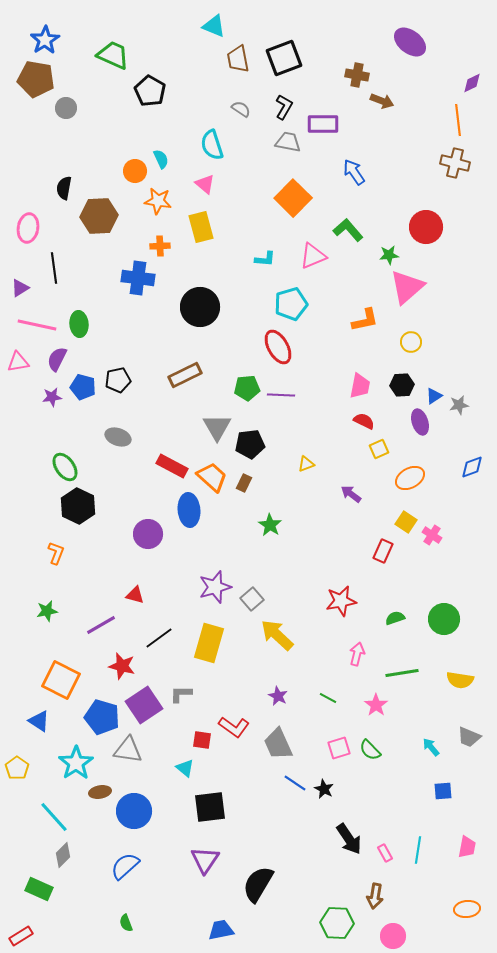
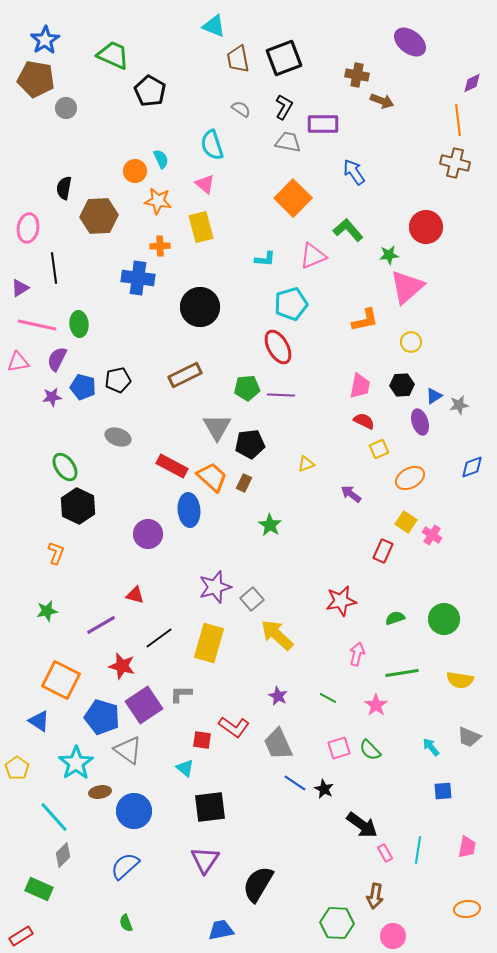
gray triangle at (128, 750): rotated 28 degrees clockwise
black arrow at (349, 839): moved 13 px right, 14 px up; rotated 20 degrees counterclockwise
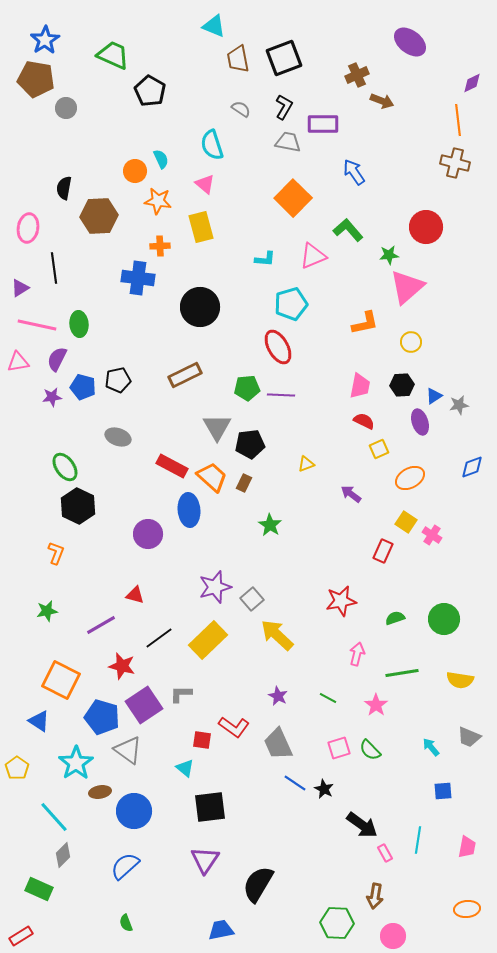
brown cross at (357, 75): rotated 35 degrees counterclockwise
orange L-shape at (365, 320): moved 3 px down
yellow rectangle at (209, 643): moved 1 px left, 3 px up; rotated 30 degrees clockwise
cyan line at (418, 850): moved 10 px up
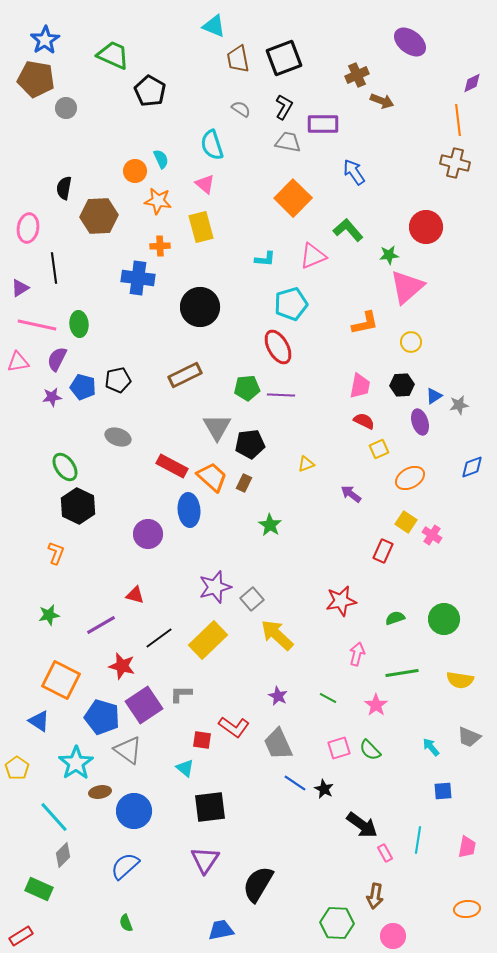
green star at (47, 611): moved 2 px right, 4 px down
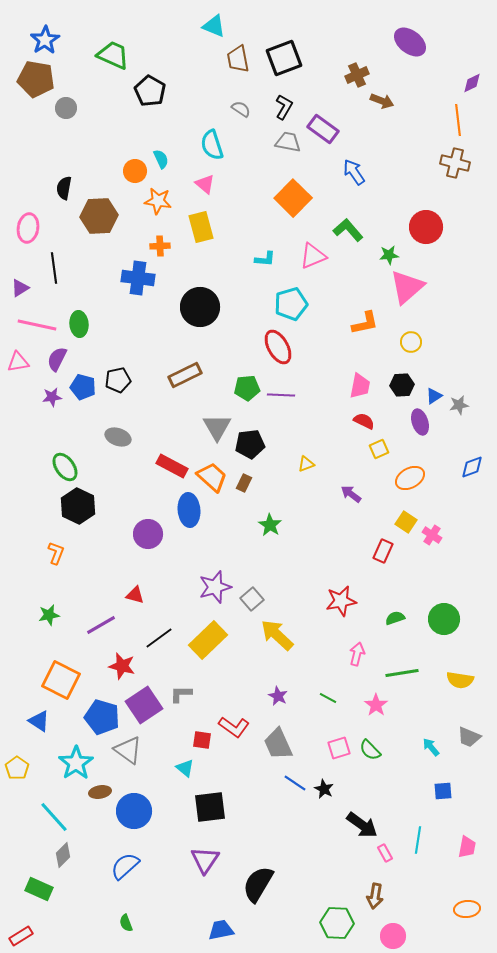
purple rectangle at (323, 124): moved 5 px down; rotated 36 degrees clockwise
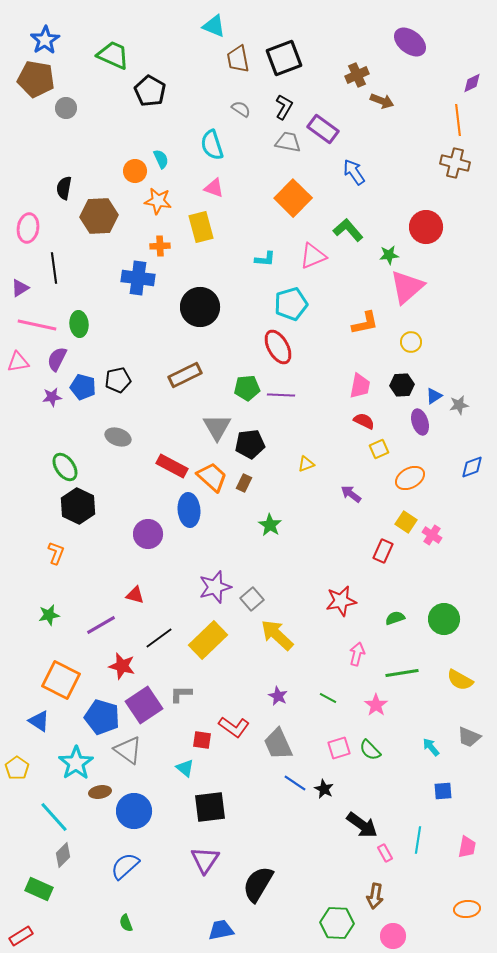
pink triangle at (205, 184): moved 9 px right, 4 px down; rotated 20 degrees counterclockwise
yellow semicircle at (460, 680): rotated 20 degrees clockwise
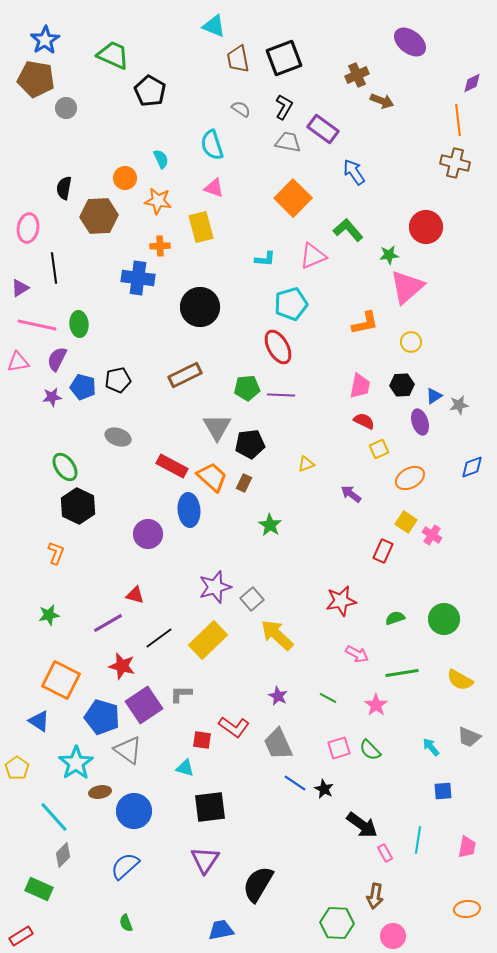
orange circle at (135, 171): moved 10 px left, 7 px down
purple line at (101, 625): moved 7 px right, 2 px up
pink arrow at (357, 654): rotated 105 degrees clockwise
cyan triangle at (185, 768): rotated 24 degrees counterclockwise
